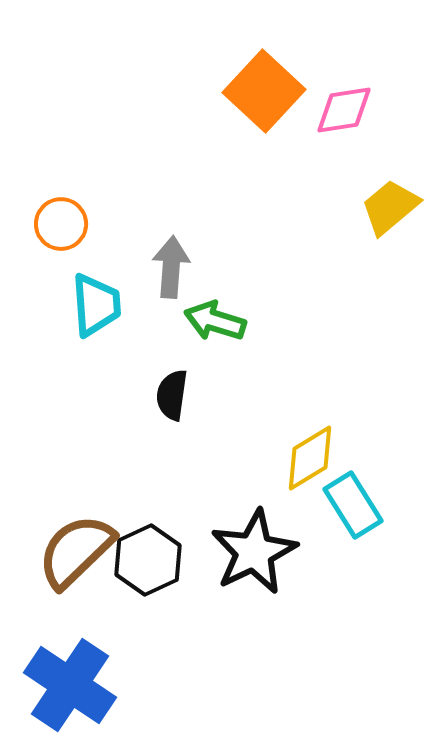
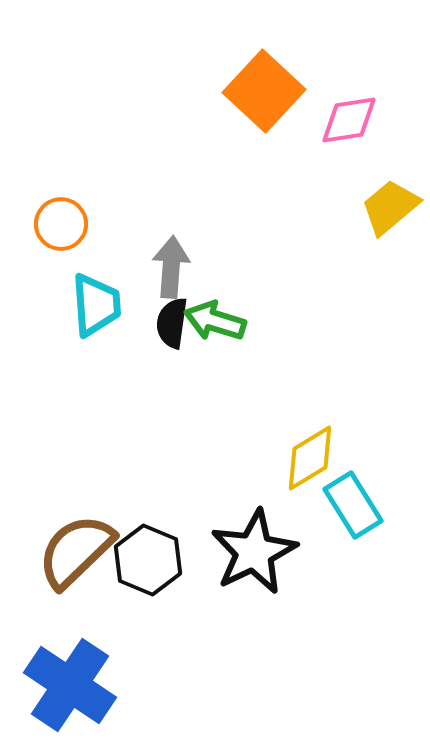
pink diamond: moved 5 px right, 10 px down
black semicircle: moved 72 px up
black hexagon: rotated 12 degrees counterclockwise
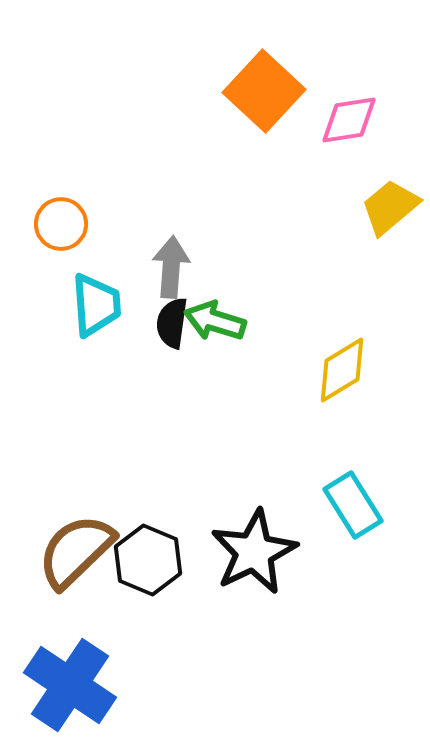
yellow diamond: moved 32 px right, 88 px up
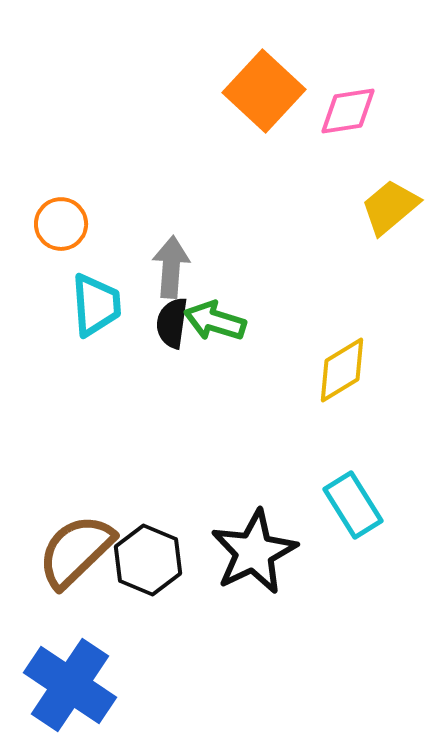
pink diamond: moved 1 px left, 9 px up
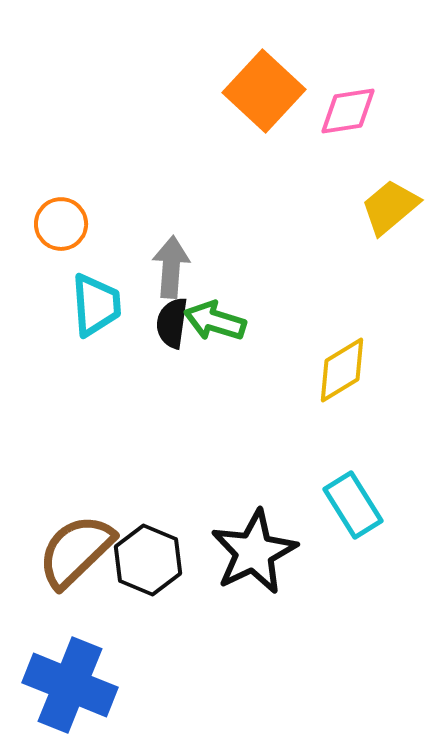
blue cross: rotated 12 degrees counterclockwise
